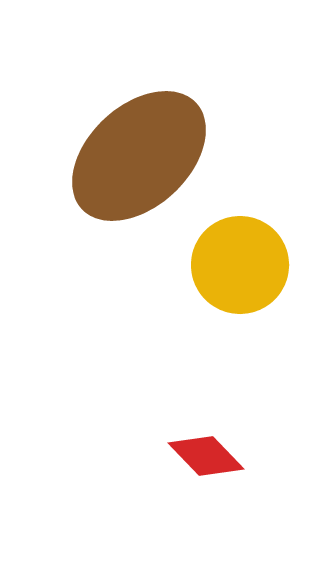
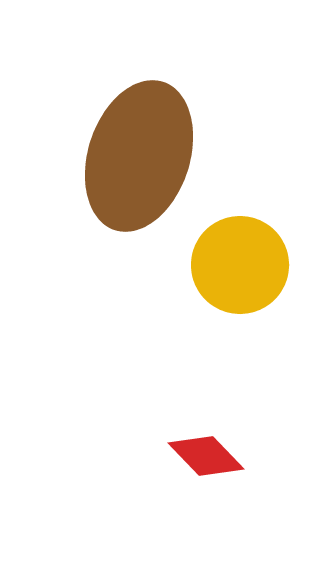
brown ellipse: rotated 29 degrees counterclockwise
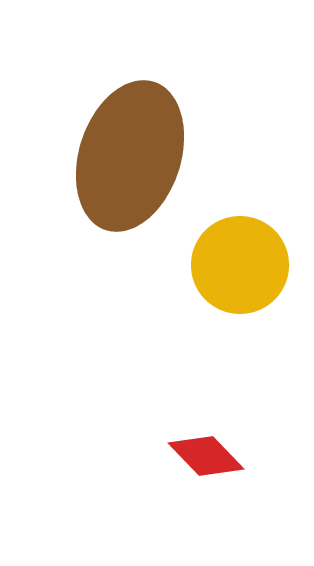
brown ellipse: moved 9 px left
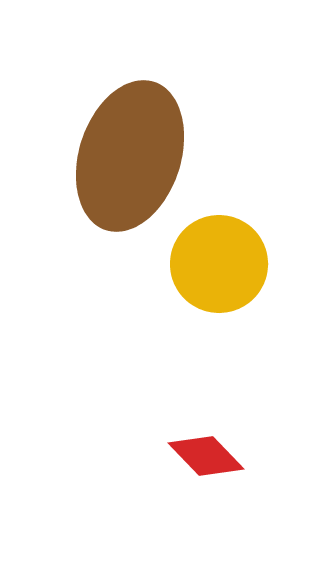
yellow circle: moved 21 px left, 1 px up
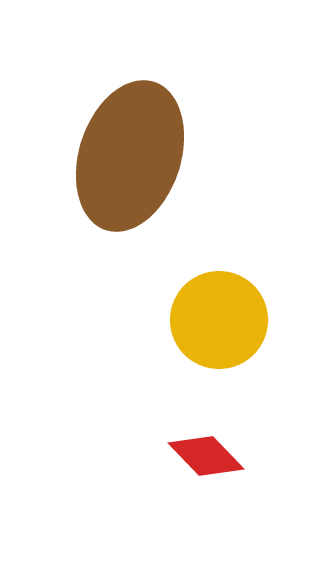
yellow circle: moved 56 px down
